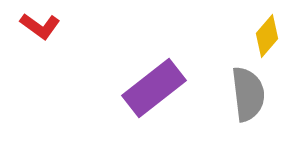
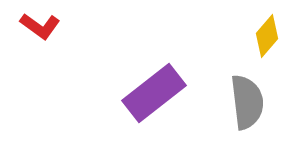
purple rectangle: moved 5 px down
gray semicircle: moved 1 px left, 8 px down
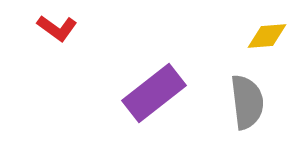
red L-shape: moved 17 px right, 2 px down
yellow diamond: rotated 45 degrees clockwise
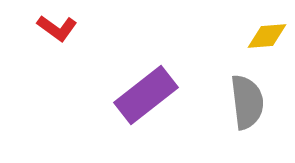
purple rectangle: moved 8 px left, 2 px down
